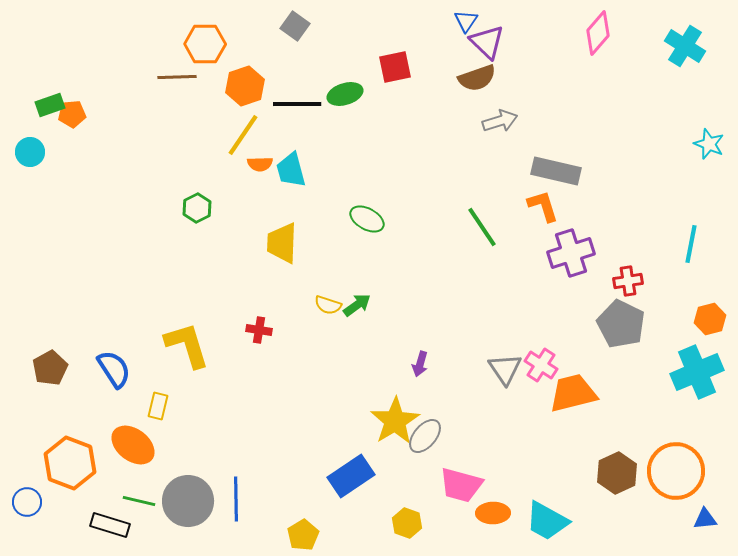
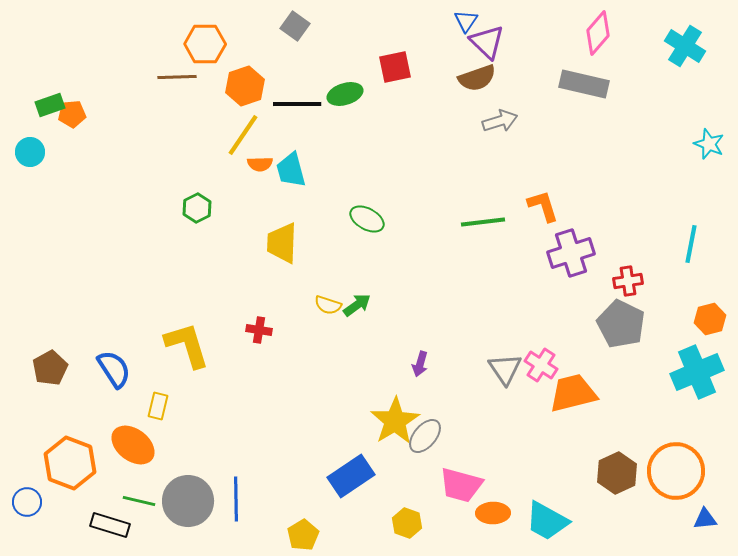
gray rectangle at (556, 171): moved 28 px right, 87 px up
green line at (482, 227): moved 1 px right, 5 px up; rotated 63 degrees counterclockwise
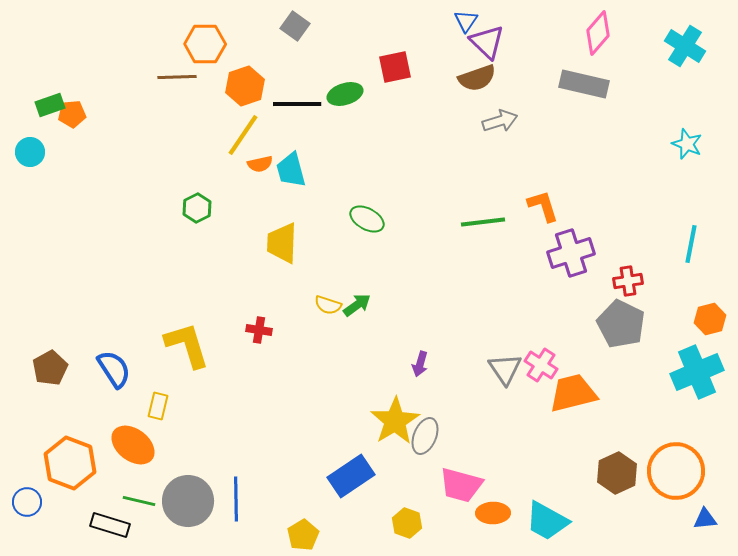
cyan star at (709, 144): moved 22 px left
orange semicircle at (260, 164): rotated 10 degrees counterclockwise
gray ellipse at (425, 436): rotated 18 degrees counterclockwise
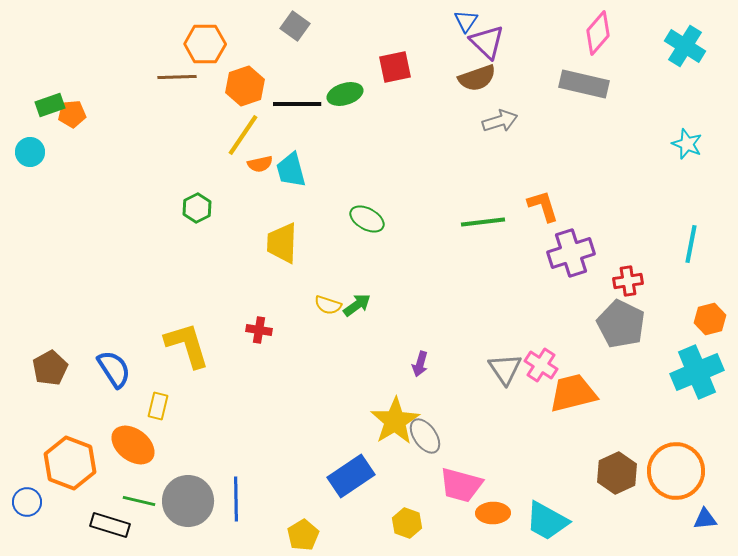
gray ellipse at (425, 436): rotated 57 degrees counterclockwise
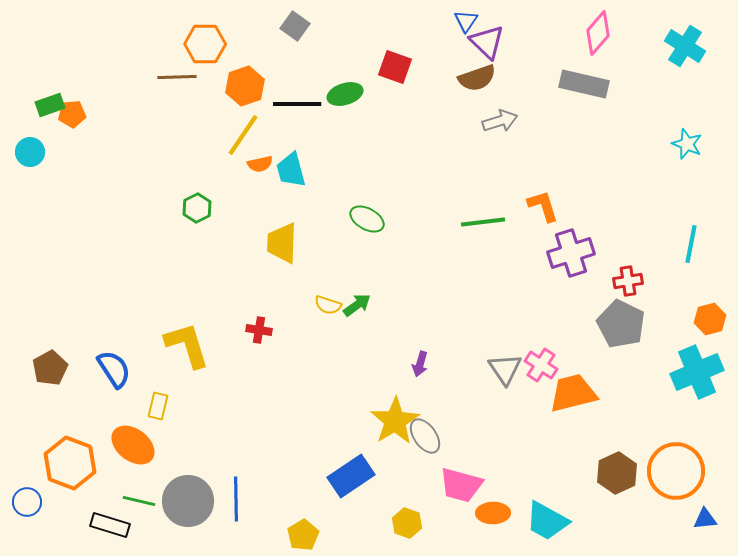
red square at (395, 67): rotated 32 degrees clockwise
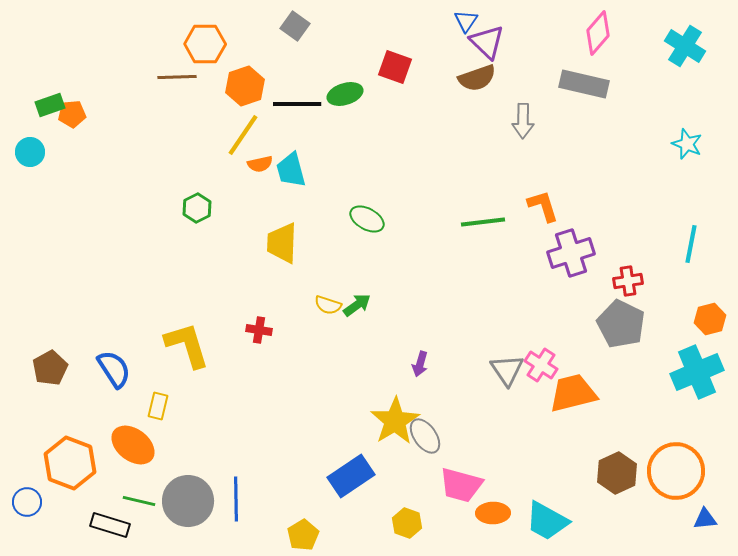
gray arrow at (500, 121): moved 23 px right; rotated 108 degrees clockwise
gray triangle at (505, 369): moved 2 px right, 1 px down
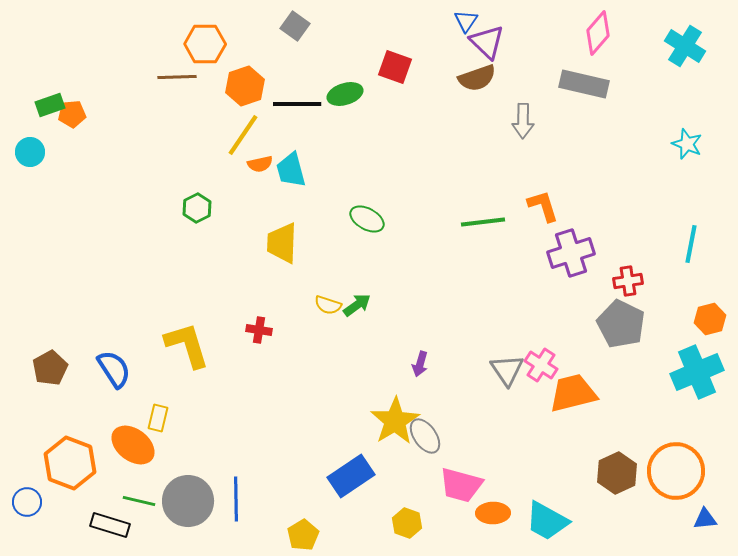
yellow rectangle at (158, 406): moved 12 px down
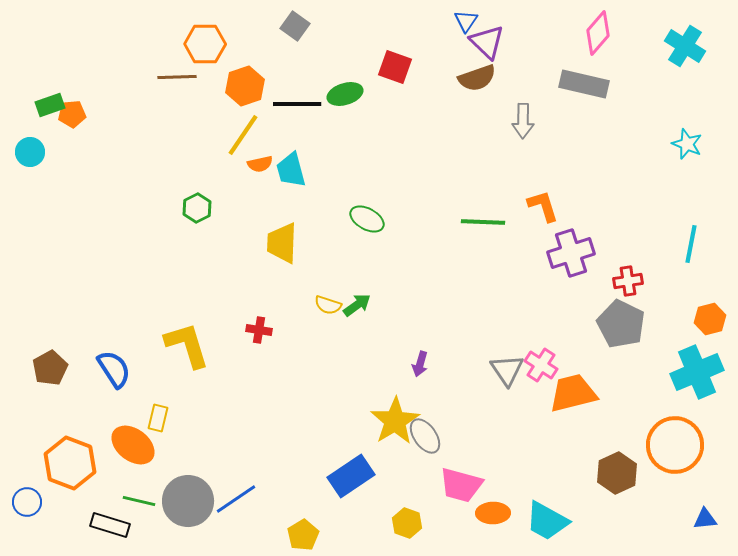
green line at (483, 222): rotated 9 degrees clockwise
orange circle at (676, 471): moved 1 px left, 26 px up
blue line at (236, 499): rotated 57 degrees clockwise
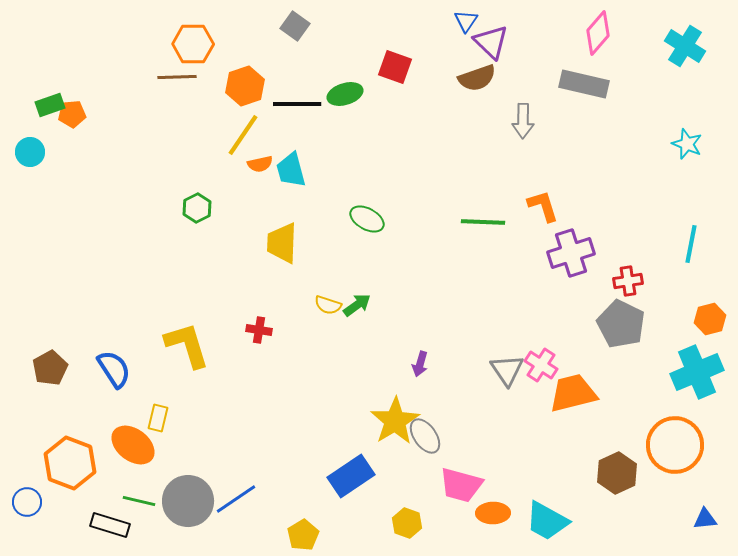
purple triangle at (487, 42): moved 4 px right
orange hexagon at (205, 44): moved 12 px left
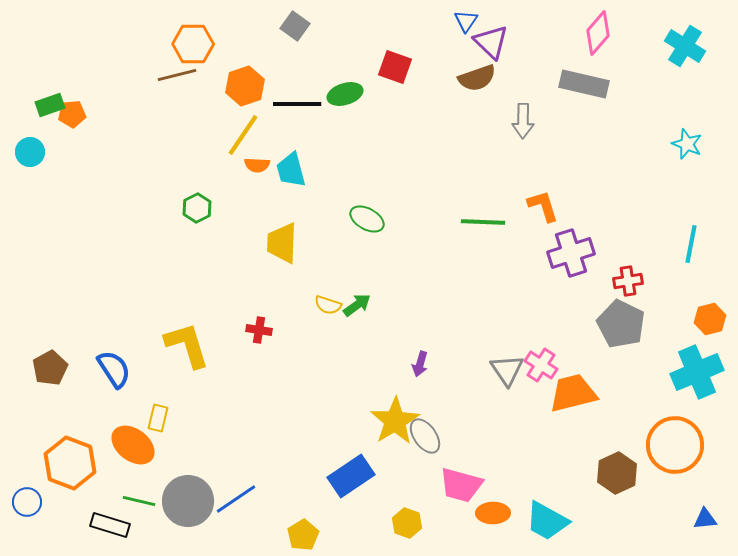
brown line at (177, 77): moved 2 px up; rotated 12 degrees counterclockwise
orange semicircle at (260, 164): moved 3 px left, 1 px down; rotated 15 degrees clockwise
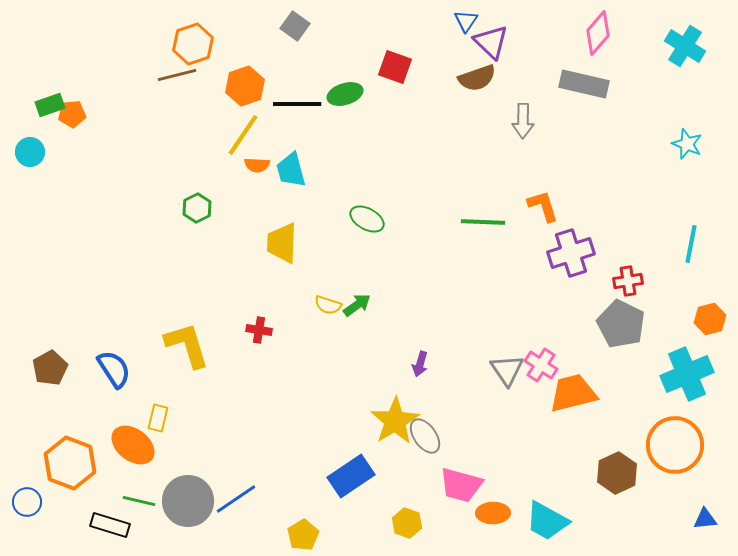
orange hexagon at (193, 44): rotated 18 degrees counterclockwise
cyan cross at (697, 372): moved 10 px left, 2 px down
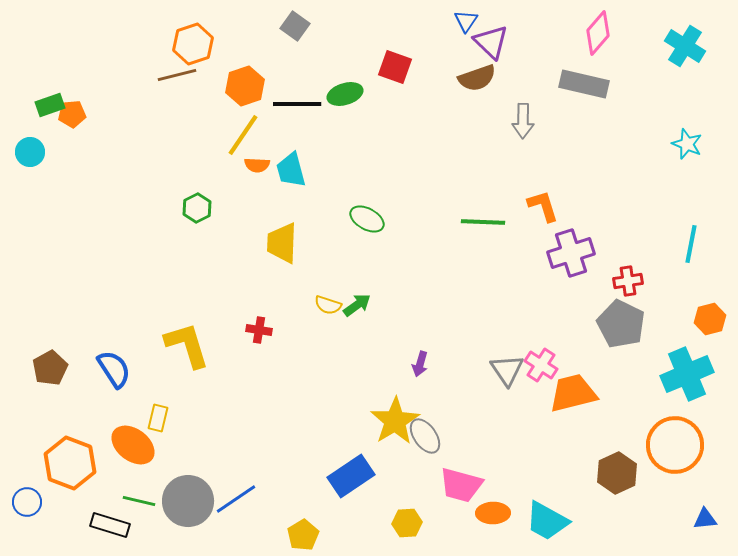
yellow hexagon at (407, 523): rotated 24 degrees counterclockwise
